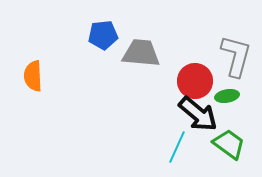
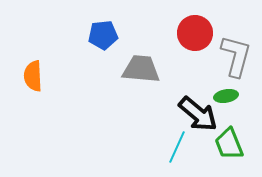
gray trapezoid: moved 16 px down
red circle: moved 48 px up
green ellipse: moved 1 px left
green trapezoid: rotated 148 degrees counterclockwise
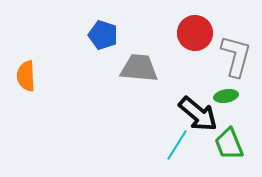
blue pentagon: rotated 24 degrees clockwise
gray trapezoid: moved 2 px left, 1 px up
orange semicircle: moved 7 px left
cyan line: moved 2 px up; rotated 8 degrees clockwise
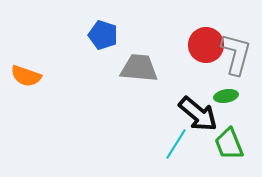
red circle: moved 11 px right, 12 px down
gray L-shape: moved 2 px up
orange semicircle: rotated 68 degrees counterclockwise
cyan line: moved 1 px left, 1 px up
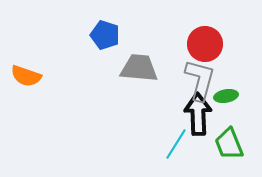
blue pentagon: moved 2 px right
red circle: moved 1 px left, 1 px up
gray L-shape: moved 36 px left, 26 px down
black arrow: rotated 132 degrees counterclockwise
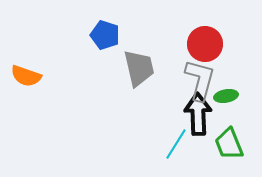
gray trapezoid: rotated 72 degrees clockwise
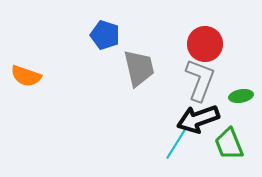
gray L-shape: rotated 6 degrees clockwise
green ellipse: moved 15 px right
black arrow: moved 5 px down; rotated 108 degrees counterclockwise
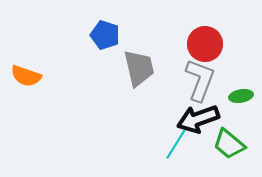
green trapezoid: rotated 28 degrees counterclockwise
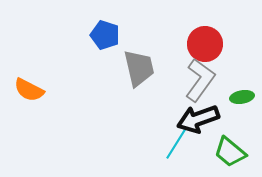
orange semicircle: moved 3 px right, 14 px down; rotated 8 degrees clockwise
gray L-shape: rotated 15 degrees clockwise
green ellipse: moved 1 px right, 1 px down
green trapezoid: moved 1 px right, 8 px down
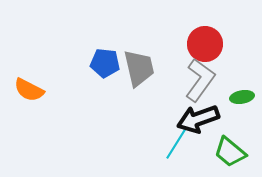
blue pentagon: moved 28 px down; rotated 12 degrees counterclockwise
